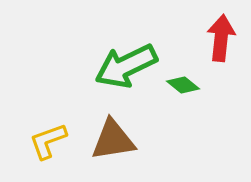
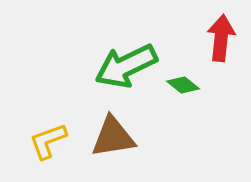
brown triangle: moved 3 px up
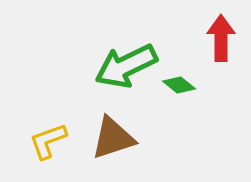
red arrow: rotated 6 degrees counterclockwise
green diamond: moved 4 px left
brown triangle: moved 1 px down; rotated 9 degrees counterclockwise
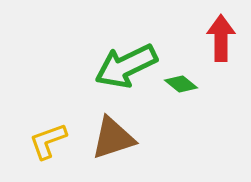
green diamond: moved 2 px right, 1 px up
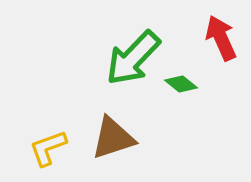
red arrow: rotated 24 degrees counterclockwise
green arrow: moved 7 px right, 8 px up; rotated 20 degrees counterclockwise
yellow L-shape: moved 7 px down
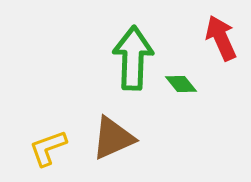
green arrow: rotated 138 degrees clockwise
green diamond: rotated 12 degrees clockwise
brown triangle: rotated 6 degrees counterclockwise
